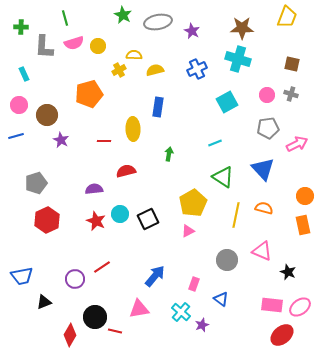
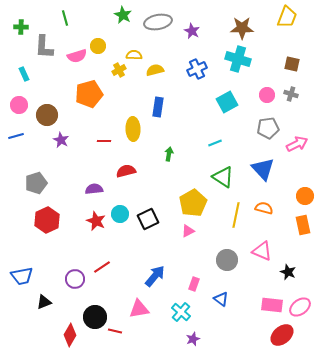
pink semicircle at (74, 43): moved 3 px right, 13 px down
purple star at (202, 325): moved 9 px left, 14 px down
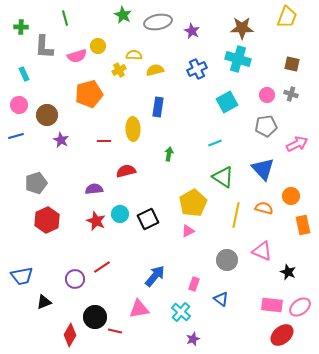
gray pentagon at (268, 128): moved 2 px left, 2 px up
orange circle at (305, 196): moved 14 px left
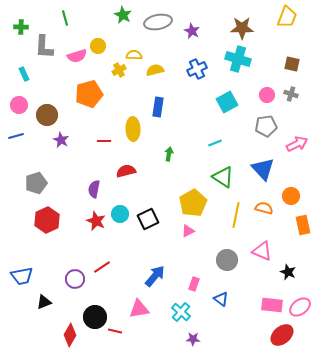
purple semicircle at (94, 189): rotated 72 degrees counterclockwise
purple star at (193, 339): rotated 24 degrees clockwise
